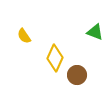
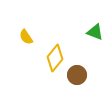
yellow semicircle: moved 2 px right, 1 px down
yellow diamond: rotated 16 degrees clockwise
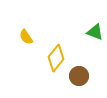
yellow diamond: moved 1 px right
brown circle: moved 2 px right, 1 px down
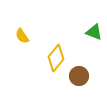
green triangle: moved 1 px left
yellow semicircle: moved 4 px left, 1 px up
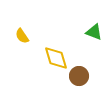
yellow diamond: rotated 56 degrees counterclockwise
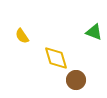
brown circle: moved 3 px left, 4 px down
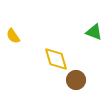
yellow semicircle: moved 9 px left
yellow diamond: moved 1 px down
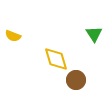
green triangle: moved 2 px down; rotated 36 degrees clockwise
yellow semicircle: rotated 35 degrees counterclockwise
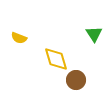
yellow semicircle: moved 6 px right, 2 px down
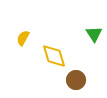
yellow semicircle: moved 4 px right; rotated 98 degrees clockwise
yellow diamond: moved 2 px left, 3 px up
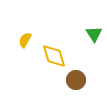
yellow semicircle: moved 2 px right, 2 px down
